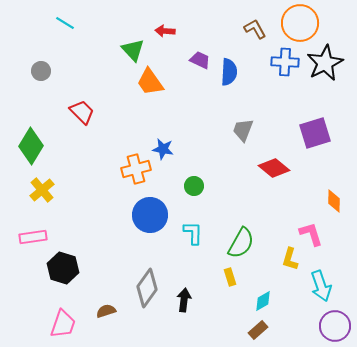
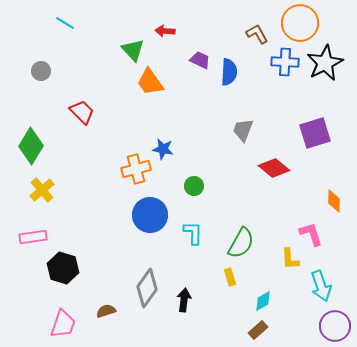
brown L-shape: moved 2 px right, 5 px down
yellow L-shape: rotated 20 degrees counterclockwise
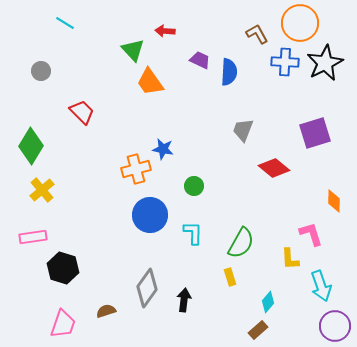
cyan diamond: moved 5 px right, 1 px down; rotated 20 degrees counterclockwise
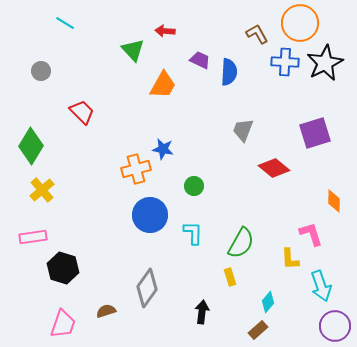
orange trapezoid: moved 13 px right, 3 px down; rotated 116 degrees counterclockwise
black arrow: moved 18 px right, 12 px down
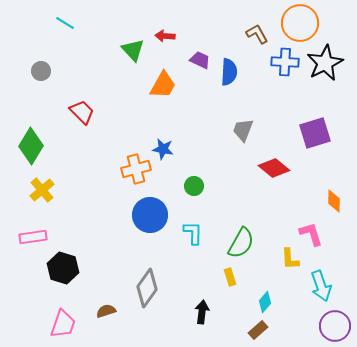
red arrow: moved 5 px down
cyan diamond: moved 3 px left
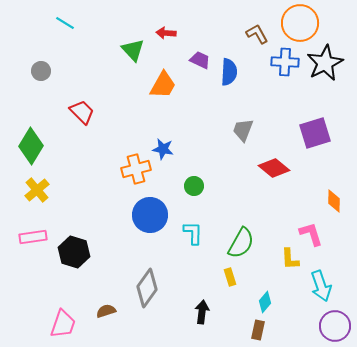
red arrow: moved 1 px right, 3 px up
yellow cross: moved 5 px left
black hexagon: moved 11 px right, 16 px up
brown rectangle: rotated 36 degrees counterclockwise
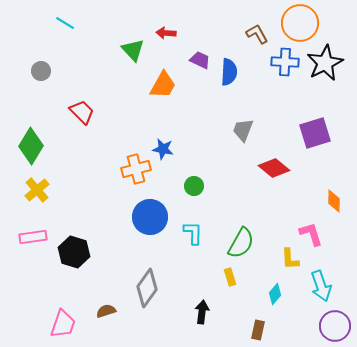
blue circle: moved 2 px down
cyan diamond: moved 10 px right, 8 px up
